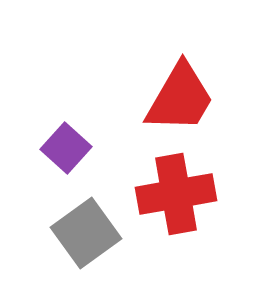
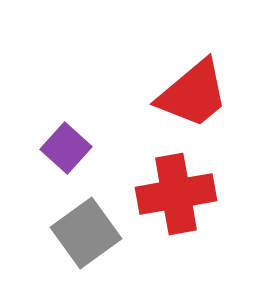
red trapezoid: moved 13 px right, 4 px up; rotated 20 degrees clockwise
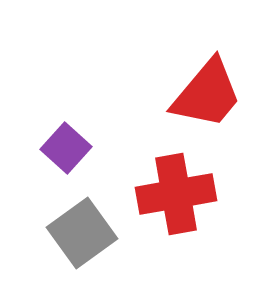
red trapezoid: moved 14 px right; rotated 10 degrees counterclockwise
gray square: moved 4 px left
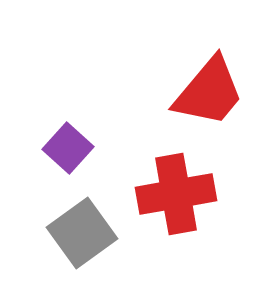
red trapezoid: moved 2 px right, 2 px up
purple square: moved 2 px right
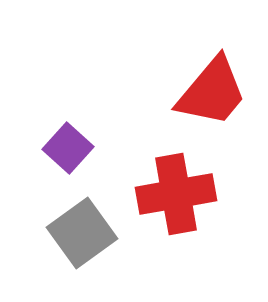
red trapezoid: moved 3 px right
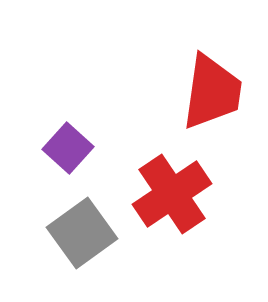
red trapezoid: rotated 32 degrees counterclockwise
red cross: moved 4 px left; rotated 24 degrees counterclockwise
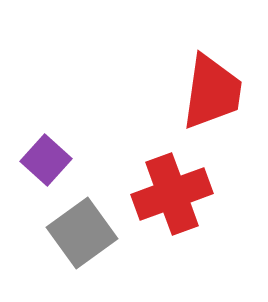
purple square: moved 22 px left, 12 px down
red cross: rotated 14 degrees clockwise
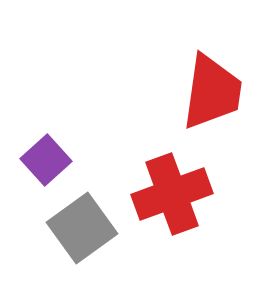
purple square: rotated 6 degrees clockwise
gray square: moved 5 px up
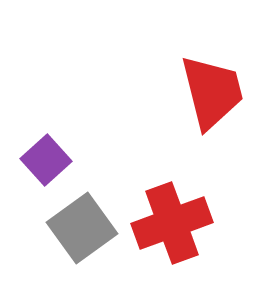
red trapezoid: rotated 22 degrees counterclockwise
red cross: moved 29 px down
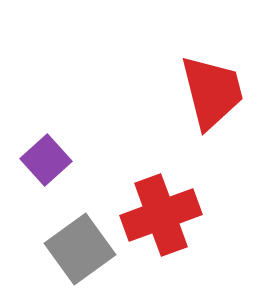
red cross: moved 11 px left, 8 px up
gray square: moved 2 px left, 21 px down
